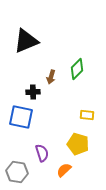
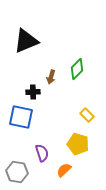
yellow rectangle: rotated 40 degrees clockwise
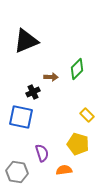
brown arrow: rotated 104 degrees counterclockwise
black cross: rotated 24 degrees counterclockwise
orange semicircle: rotated 35 degrees clockwise
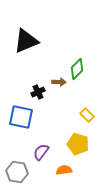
brown arrow: moved 8 px right, 5 px down
black cross: moved 5 px right
purple semicircle: moved 1 px left, 1 px up; rotated 126 degrees counterclockwise
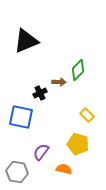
green diamond: moved 1 px right, 1 px down
black cross: moved 2 px right, 1 px down
orange semicircle: moved 1 px up; rotated 21 degrees clockwise
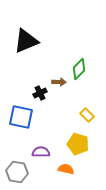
green diamond: moved 1 px right, 1 px up
purple semicircle: rotated 54 degrees clockwise
orange semicircle: moved 2 px right
